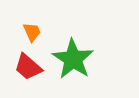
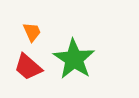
green star: moved 1 px right
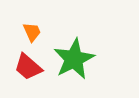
green star: rotated 12 degrees clockwise
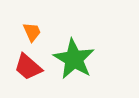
green star: rotated 15 degrees counterclockwise
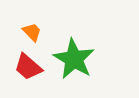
orange trapezoid: rotated 20 degrees counterclockwise
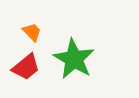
red trapezoid: moved 2 px left; rotated 80 degrees counterclockwise
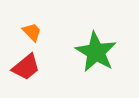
green star: moved 22 px right, 7 px up
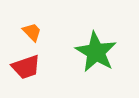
red trapezoid: rotated 20 degrees clockwise
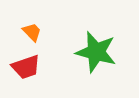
green star: rotated 15 degrees counterclockwise
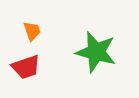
orange trapezoid: moved 1 px up; rotated 25 degrees clockwise
